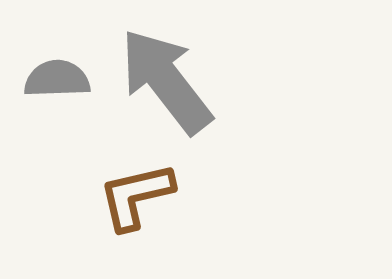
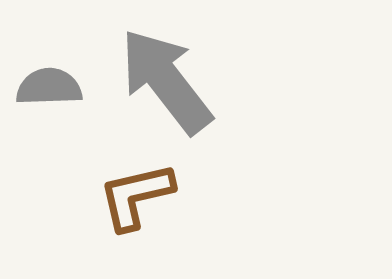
gray semicircle: moved 8 px left, 8 px down
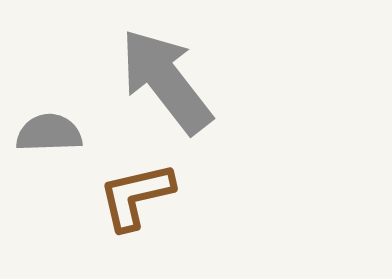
gray semicircle: moved 46 px down
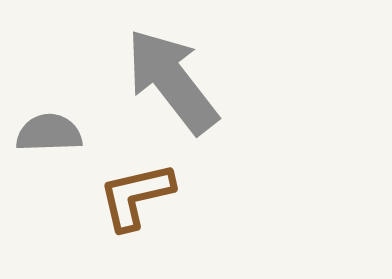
gray arrow: moved 6 px right
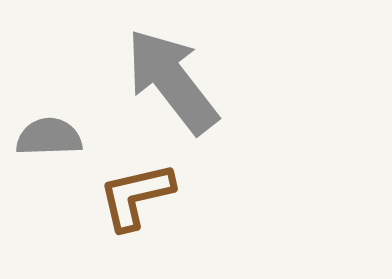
gray semicircle: moved 4 px down
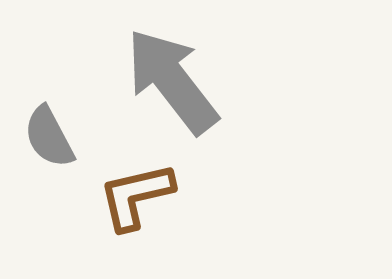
gray semicircle: rotated 116 degrees counterclockwise
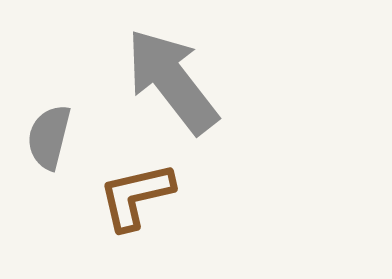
gray semicircle: rotated 42 degrees clockwise
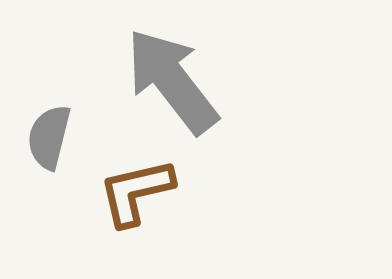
brown L-shape: moved 4 px up
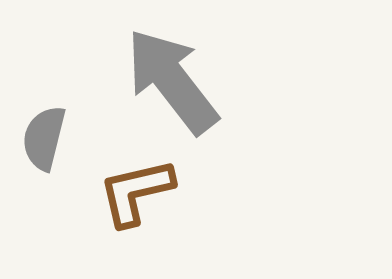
gray semicircle: moved 5 px left, 1 px down
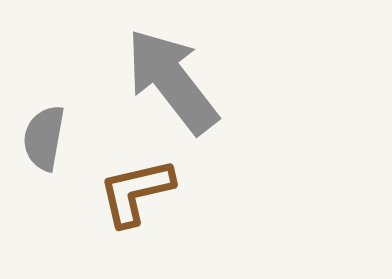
gray semicircle: rotated 4 degrees counterclockwise
